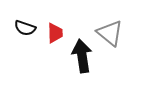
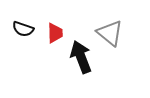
black semicircle: moved 2 px left, 1 px down
black arrow: moved 1 px left, 1 px down; rotated 12 degrees counterclockwise
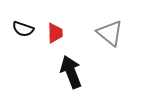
black arrow: moved 10 px left, 15 px down
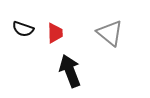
black arrow: moved 1 px left, 1 px up
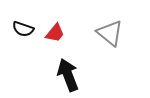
red trapezoid: rotated 40 degrees clockwise
black arrow: moved 2 px left, 4 px down
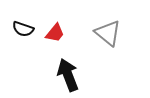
gray triangle: moved 2 px left
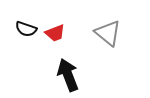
black semicircle: moved 3 px right
red trapezoid: rotated 30 degrees clockwise
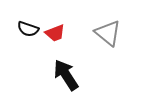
black semicircle: moved 2 px right
black arrow: moved 2 px left; rotated 12 degrees counterclockwise
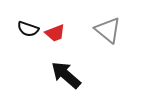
gray triangle: moved 3 px up
black arrow: rotated 16 degrees counterclockwise
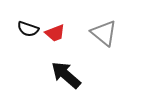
gray triangle: moved 4 px left, 3 px down
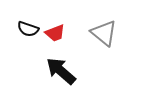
black arrow: moved 5 px left, 4 px up
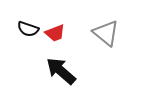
gray triangle: moved 2 px right
